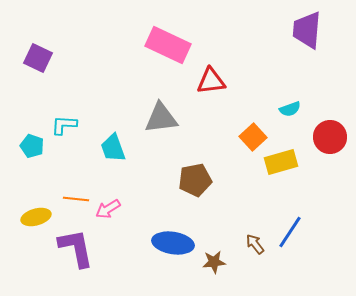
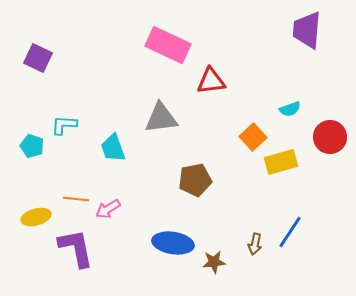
brown arrow: rotated 130 degrees counterclockwise
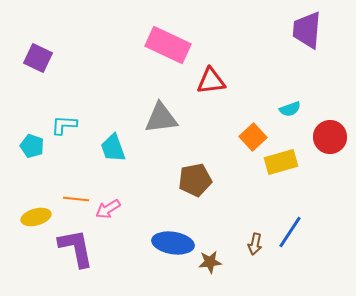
brown star: moved 4 px left
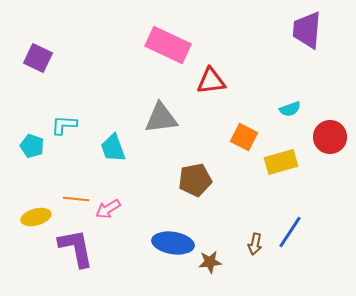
orange square: moved 9 px left; rotated 20 degrees counterclockwise
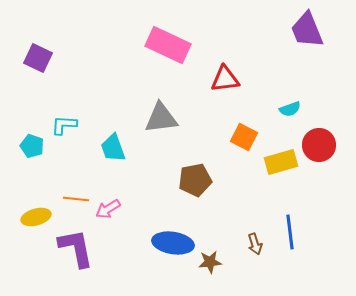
purple trapezoid: rotated 27 degrees counterclockwise
red triangle: moved 14 px right, 2 px up
red circle: moved 11 px left, 8 px down
blue line: rotated 40 degrees counterclockwise
brown arrow: rotated 30 degrees counterclockwise
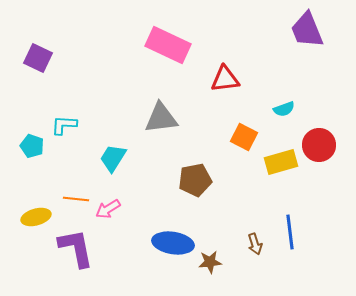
cyan semicircle: moved 6 px left
cyan trapezoid: moved 10 px down; rotated 52 degrees clockwise
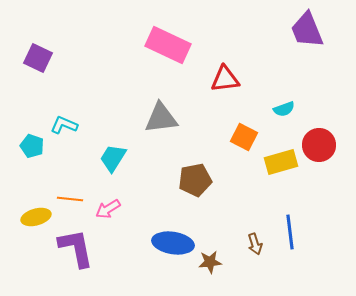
cyan L-shape: rotated 20 degrees clockwise
orange line: moved 6 px left
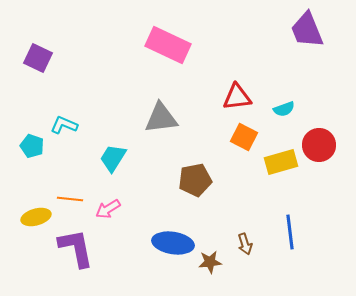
red triangle: moved 12 px right, 18 px down
brown arrow: moved 10 px left
